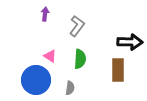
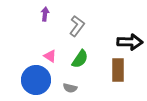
green semicircle: rotated 30 degrees clockwise
gray semicircle: rotated 96 degrees clockwise
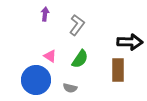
gray L-shape: moved 1 px up
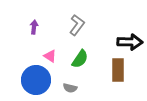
purple arrow: moved 11 px left, 13 px down
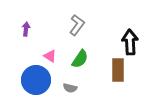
purple arrow: moved 8 px left, 2 px down
black arrow: rotated 95 degrees counterclockwise
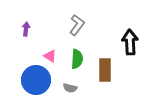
green semicircle: moved 3 px left; rotated 30 degrees counterclockwise
brown rectangle: moved 13 px left
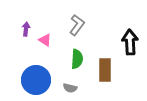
pink triangle: moved 5 px left, 16 px up
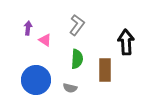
purple arrow: moved 2 px right, 1 px up
black arrow: moved 4 px left
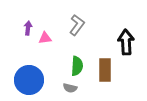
pink triangle: moved 2 px up; rotated 40 degrees counterclockwise
green semicircle: moved 7 px down
blue circle: moved 7 px left
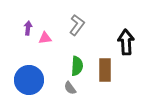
gray semicircle: rotated 40 degrees clockwise
